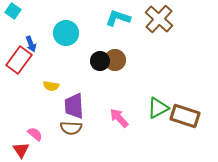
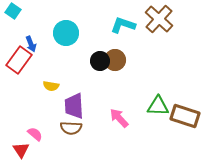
cyan L-shape: moved 5 px right, 7 px down
green triangle: moved 2 px up; rotated 30 degrees clockwise
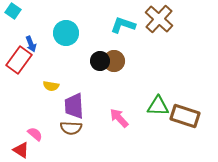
brown circle: moved 1 px left, 1 px down
red triangle: rotated 24 degrees counterclockwise
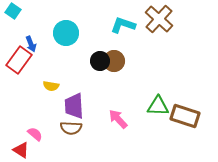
pink arrow: moved 1 px left, 1 px down
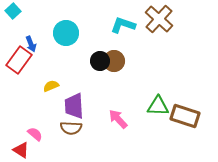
cyan square: rotated 14 degrees clockwise
yellow semicircle: rotated 147 degrees clockwise
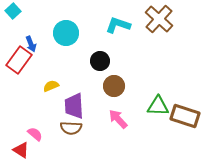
cyan L-shape: moved 5 px left
brown circle: moved 25 px down
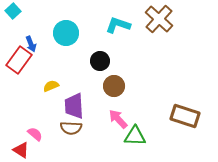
green triangle: moved 23 px left, 30 px down
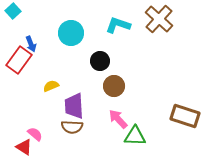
cyan circle: moved 5 px right
brown semicircle: moved 1 px right, 1 px up
red triangle: moved 3 px right, 3 px up
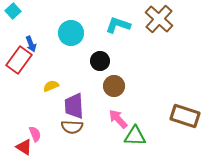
pink semicircle: rotated 28 degrees clockwise
